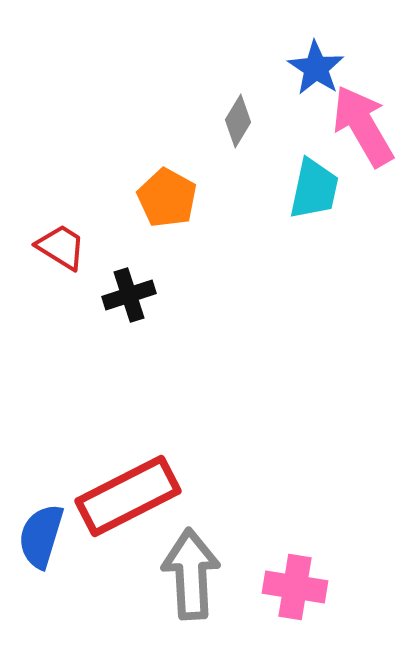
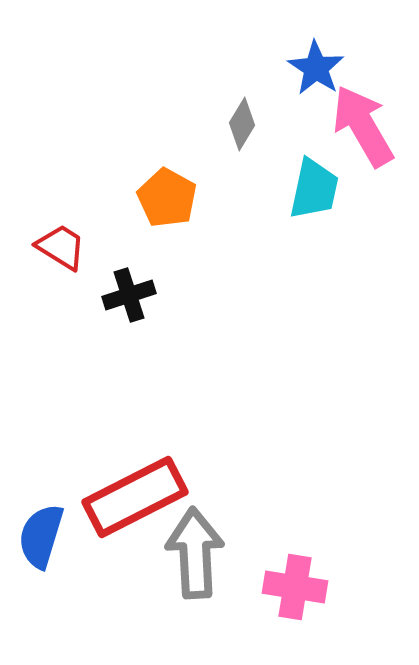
gray diamond: moved 4 px right, 3 px down
red rectangle: moved 7 px right, 1 px down
gray arrow: moved 4 px right, 21 px up
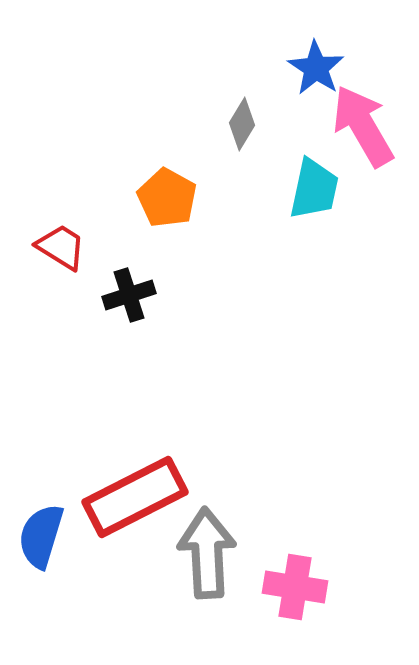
gray arrow: moved 12 px right
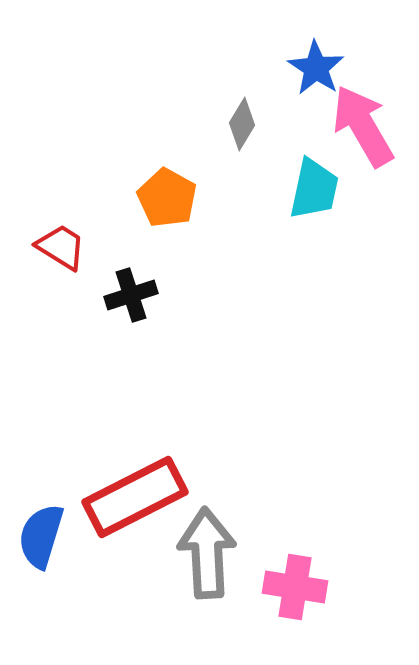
black cross: moved 2 px right
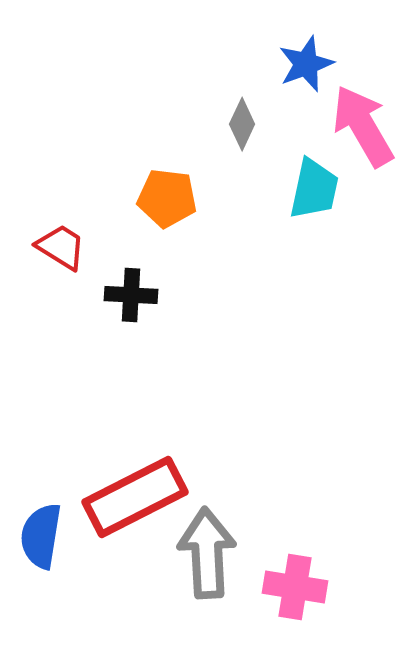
blue star: moved 10 px left, 4 px up; rotated 18 degrees clockwise
gray diamond: rotated 6 degrees counterclockwise
orange pentagon: rotated 22 degrees counterclockwise
black cross: rotated 21 degrees clockwise
blue semicircle: rotated 8 degrees counterclockwise
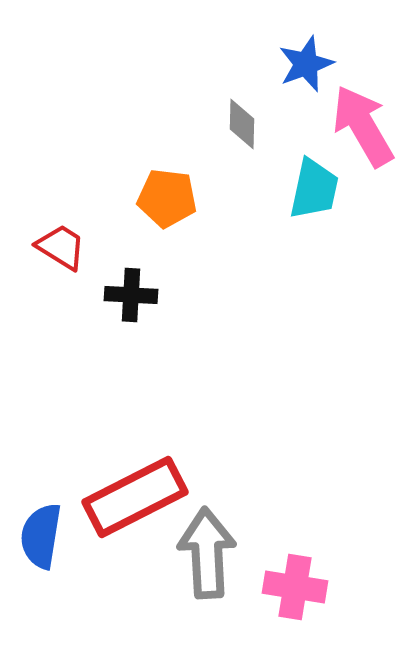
gray diamond: rotated 24 degrees counterclockwise
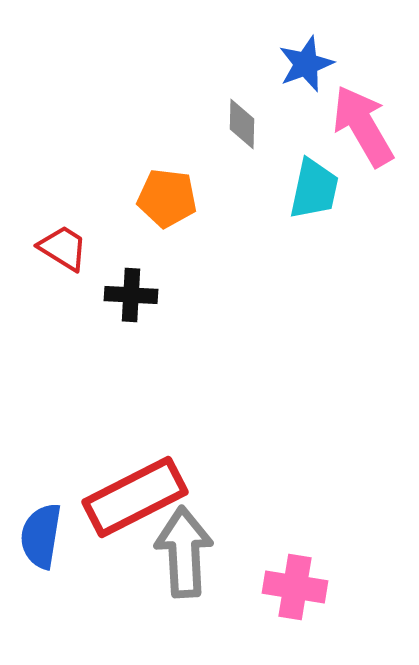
red trapezoid: moved 2 px right, 1 px down
gray arrow: moved 23 px left, 1 px up
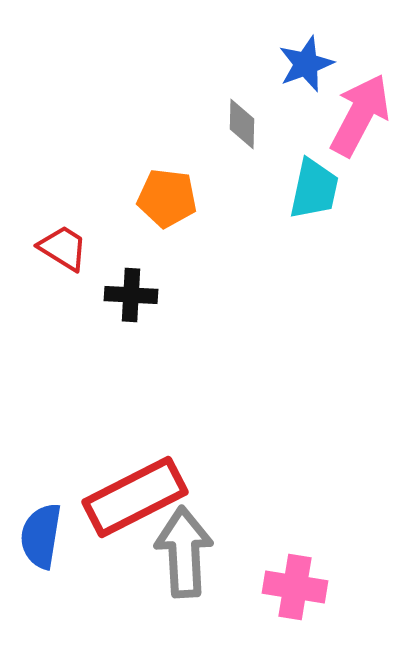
pink arrow: moved 3 px left, 11 px up; rotated 58 degrees clockwise
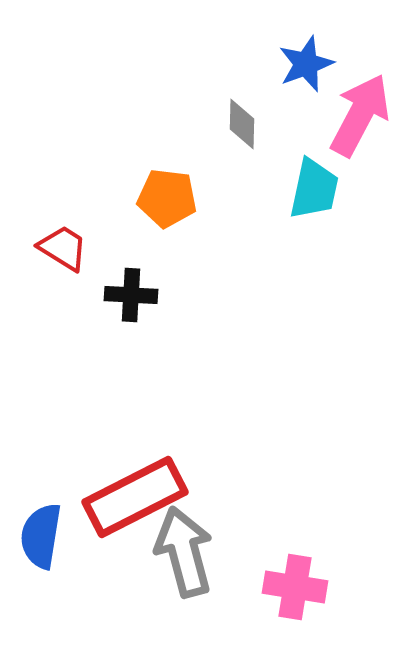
gray arrow: rotated 12 degrees counterclockwise
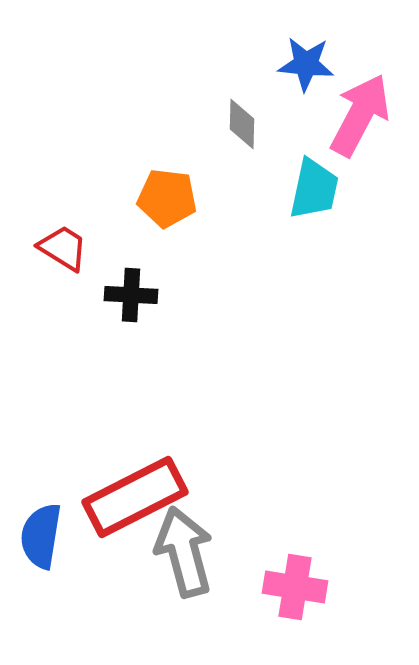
blue star: rotated 26 degrees clockwise
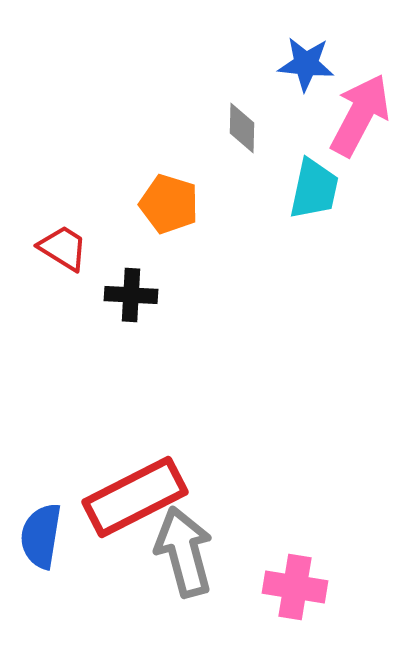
gray diamond: moved 4 px down
orange pentagon: moved 2 px right, 6 px down; rotated 10 degrees clockwise
